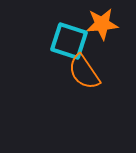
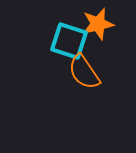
orange star: moved 4 px left; rotated 8 degrees counterclockwise
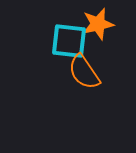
cyan square: rotated 12 degrees counterclockwise
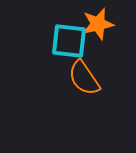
orange semicircle: moved 6 px down
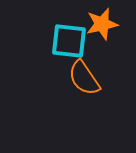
orange star: moved 4 px right
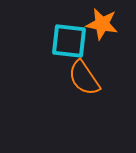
orange star: rotated 24 degrees clockwise
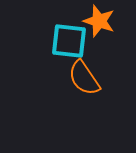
orange star: moved 3 px left, 3 px up; rotated 8 degrees clockwise
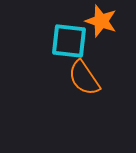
orange star: moved 2 px right
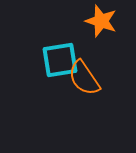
cyan square: moved 9 px left, 19 px down; rotated 15 degrees counterclockwise
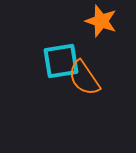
cyan square: moved 1 px right, 1 px down
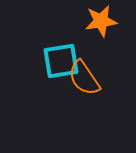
orange star: rotated 28 degrees counterclockwise
